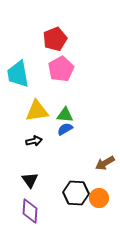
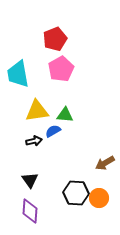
blue semicircle: moved 12 px left, 2 px down
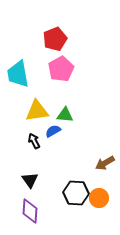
black arrow: rotated 105 degrees counterclockwise
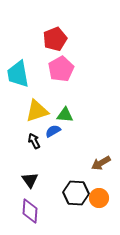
yellow triangle: rotated 10 degrees counterclockwise
brown arrow: moved 4 px left
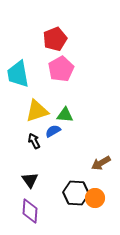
orange circle: moved 4 px left
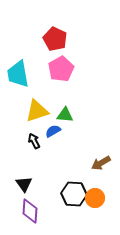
red pentagon: rotated 25 degrees counterclockwise
black triangle: moved 6 px left, 4 px down
black hexagon: moved 2 px left, 1 px down
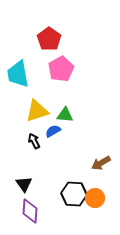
red pentagon: moved 6 px left; rotated 10 degrees clockwise
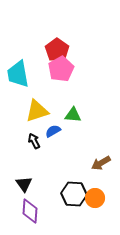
red pentagon: moved 8 px right, 11 px down
green triangle: moved 8 px right
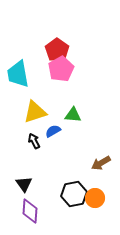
yellow triangle: moved 2 px left, 1 px down
black hexagon: rotated 15 degrees counterclockwise
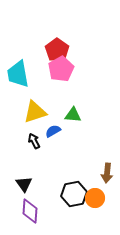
brown arrow: moved 6 px right, 10 px down; rotated 54 degrees counterclockwise
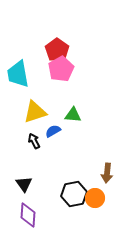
purple diamond: moved 2 px left, 4 px down
